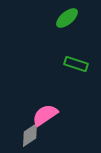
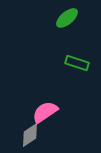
green rectangle: moved 1 px right, 1 px up
pink semicircle: moved 3 px up
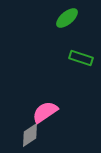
green rectangle: moved 4 px right, 5 px up
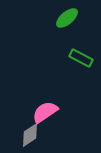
green rectangle: rotated 10 degrees clockwise
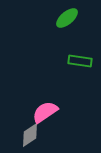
green rectangle: moved 1 px left, 3 px down; rotated 20 degrees counterclockwise
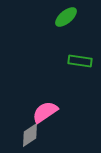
green ellipse: moved 1 px left, 1 px up
